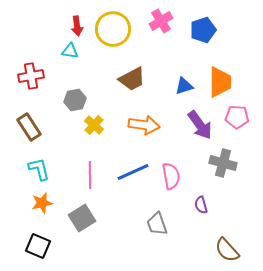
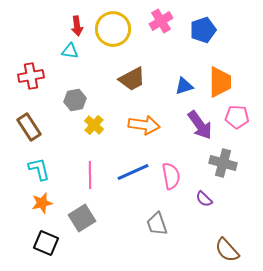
purple semicircle: moved 3 px right, 6 px up; rotated 30 degrees counterclockwise
black square: moved 8 px right, 3 px up
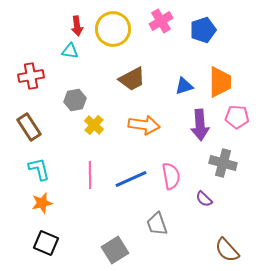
purple arrow: rotated 32 degrees clockwise
blue line: moved 2 px left, 7 px down
gray square: moved 33 px right, 32 px down
